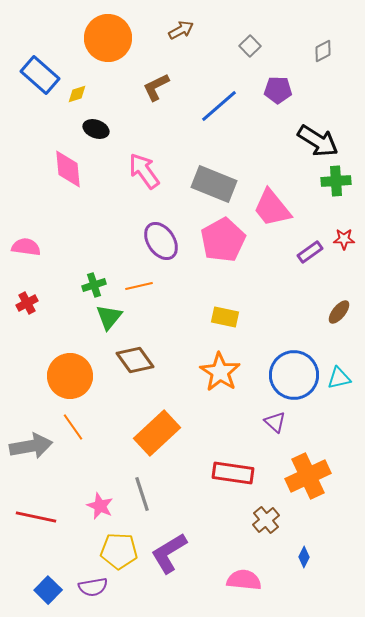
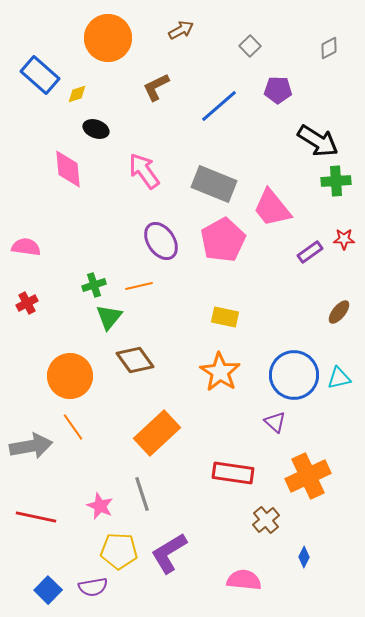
gray diamond at (323, 51): moved 6 px right, 3 px up
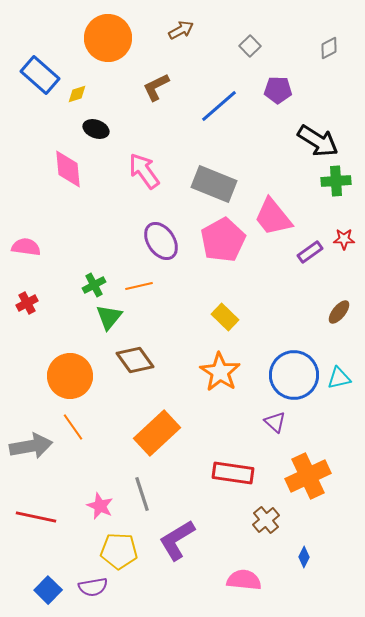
pink trapezoid at (272, 208): moved 1 px right, 9 px down
green cross at (94, 285): rotated 10 degrees counterclockwise
yellow rectangle at (225, 317): rotated 32 degrees clockwise
purple L-shape at (169, 553): moved 8 px right, 13 px up
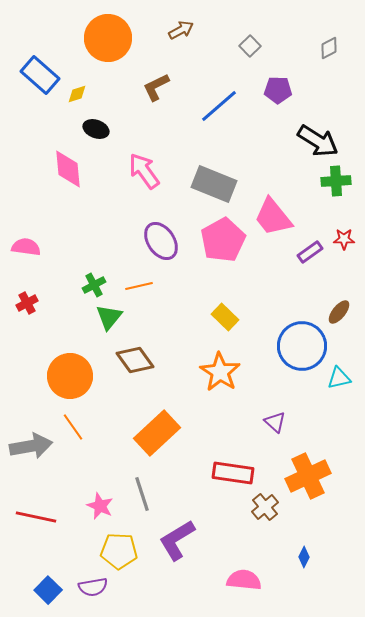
blue circle at (294, 375): moved 8 px right, 29 px up
brown cross at (266, 520): moved 1 px left, 13 px up
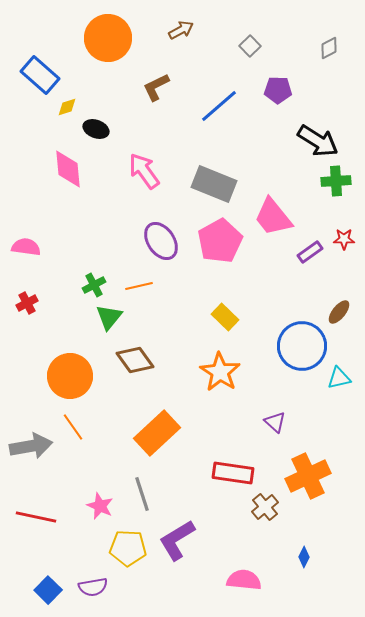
yellow diamond at (77, 94): moved 10 px left, 13 px down
pink pentagon at (223, 240): moved 3 px left, 1 px down
yellow pentagon at (119, 551): moved 9 px right, 3 px up
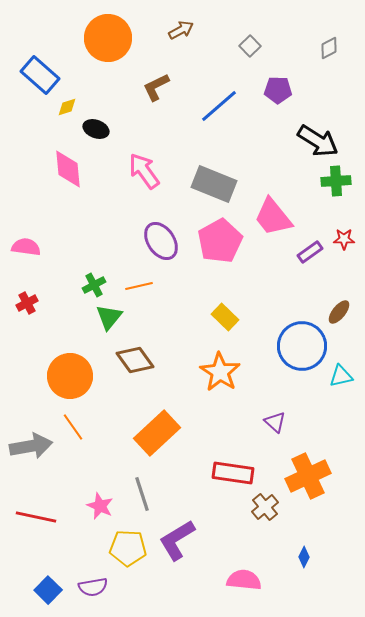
cyan triangle at (339, 378): moved 2 px right, 2 px up
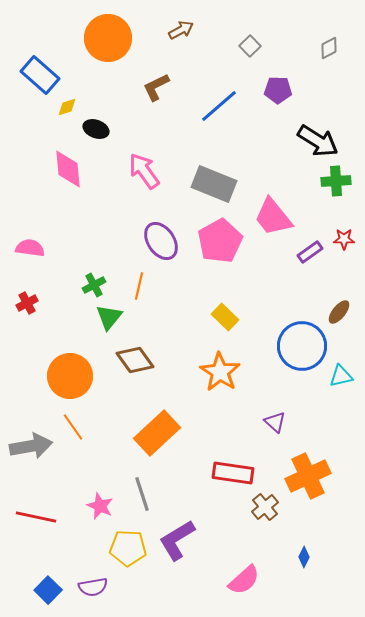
pink semicircle at (26, 247): moved 4 px right, 1 px down
orange line at (139, 286): rotated 64 degrees counterclockwise
pink semicircle at (244, 580): rotated 132 degrees clockwise
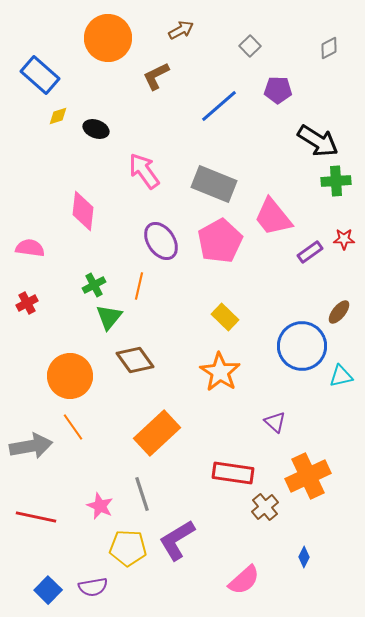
brown L-shape at (156, 87): moved 11 px up
yellow diamond at (67, 107): moved 9 px left, 9 px down
pink diamond at (68, 169): moved 15 px right, 42 px down; rotated 12 degrees clockwise
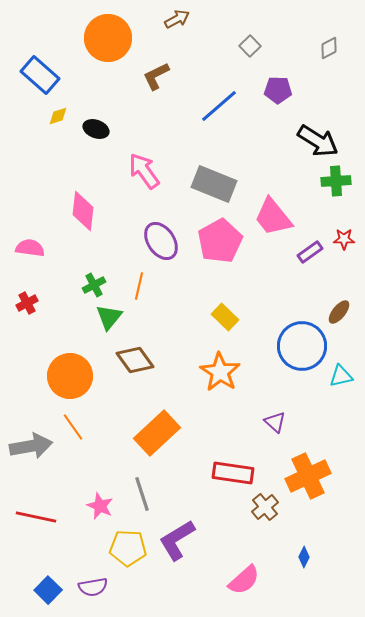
brown arrow at (181, 30): moved 4 px left, 11 px up
